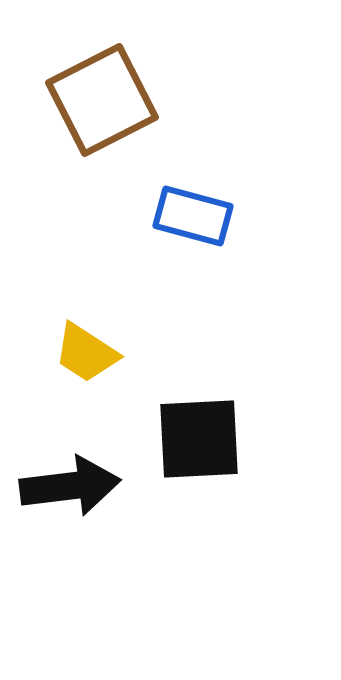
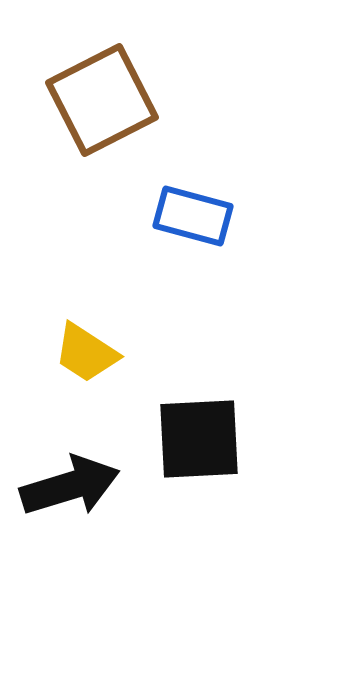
black arrow: rotated 10 degrees counterclockwise
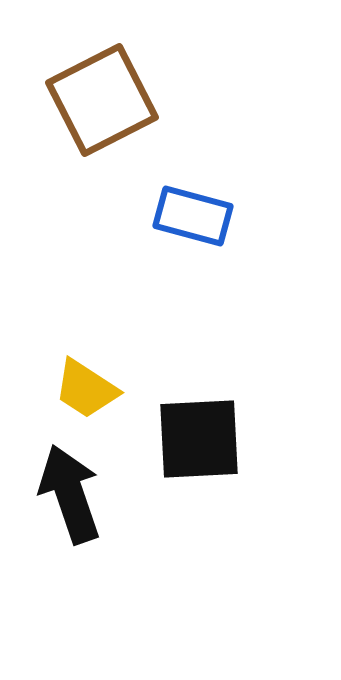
yellow trapezoid: moved 36 px down
black arrow: moved 8 px down; rotated 92 degrees counterclockwise
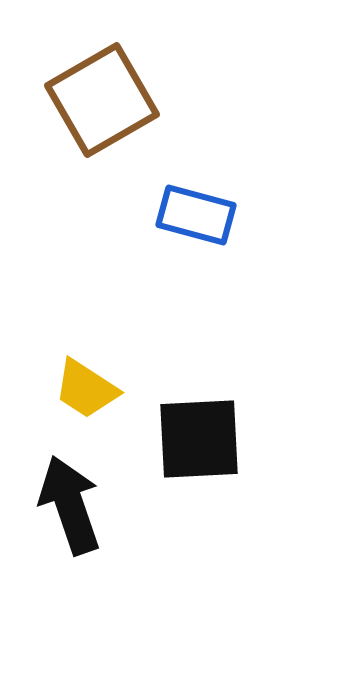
brown square: rotated 3 degrees counterclockwise
blue rectangle: moved 3 px right, 1 px up
black arrow: moved 11 px down
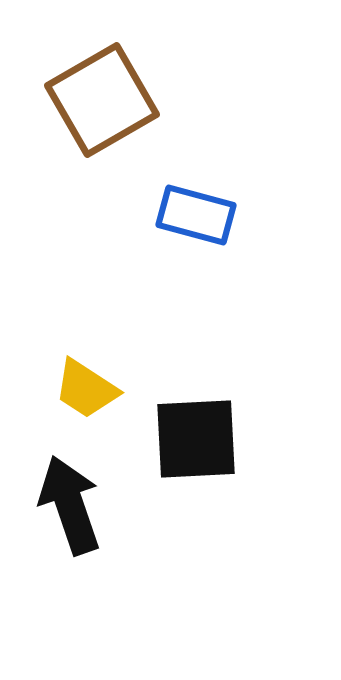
black square: moved 3 px left
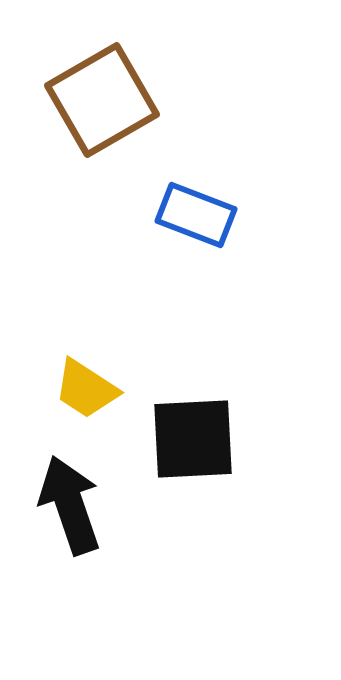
blue rectangle: rotated 6 degrees clockwise
black square: moved 3 px left
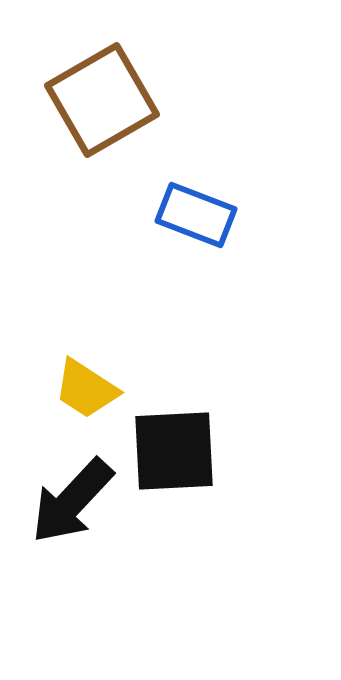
black square: moved 19 px left, 12 px down
black arrow: moved 2 px right, 4 px up; rotated 118 degrees counterclockwise
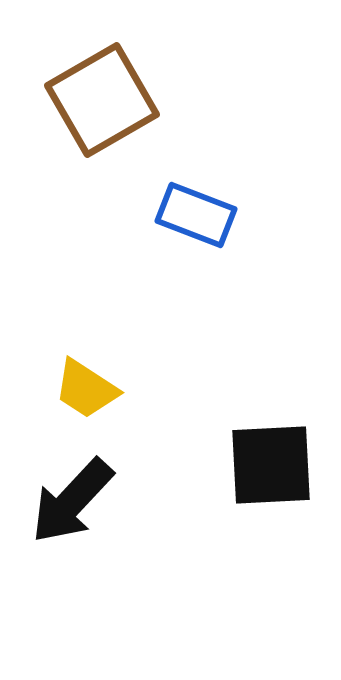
black square: moved 97 px right, 14 px down
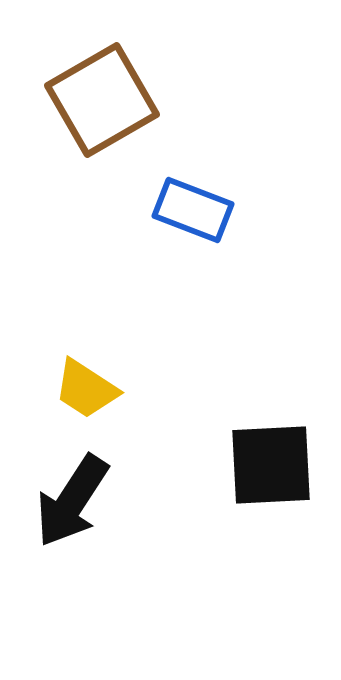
blue rectangle: moved 3 px left, 5 px up
black arrow: rotated 10 degrees counterclockwise
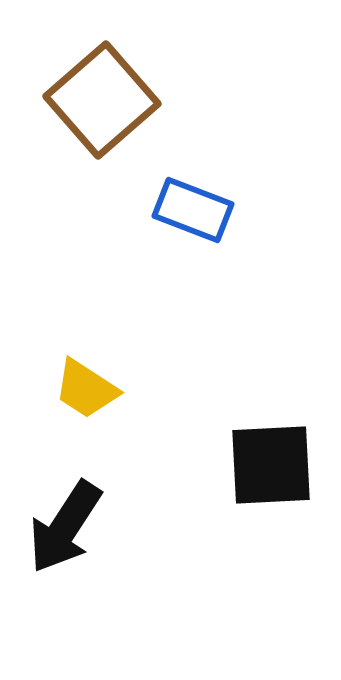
brown square: rotated 11 degrees counterclockwise
black arrow: moved 7 px left, 26 px down
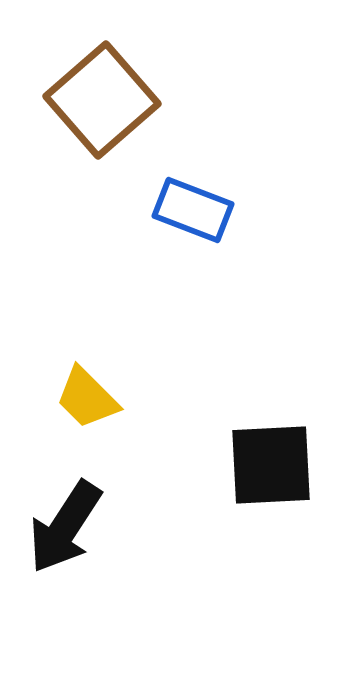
yellow trapezoid: moved 1 px right, 9 px down; rotated 12 degrees clockwise
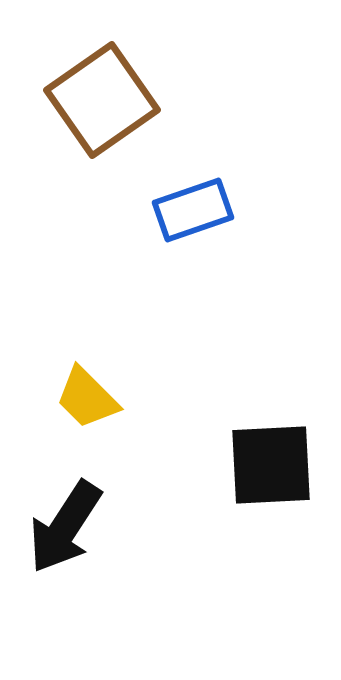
brown square: rotated 6 degrees clockwise
blue rectangle: rotated 40 degrees counterclockwise
